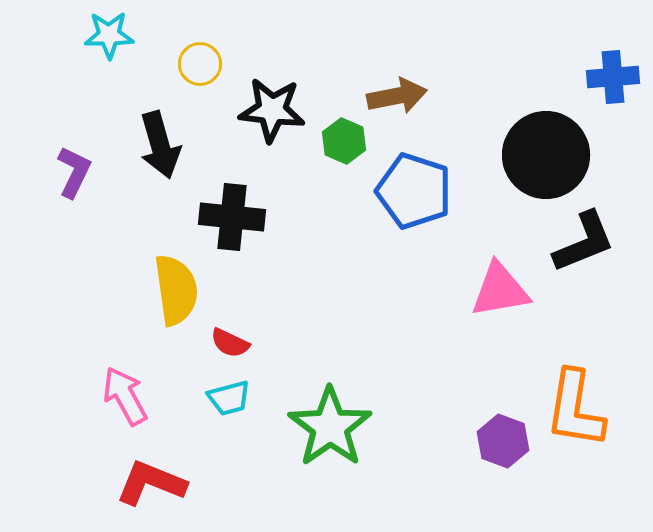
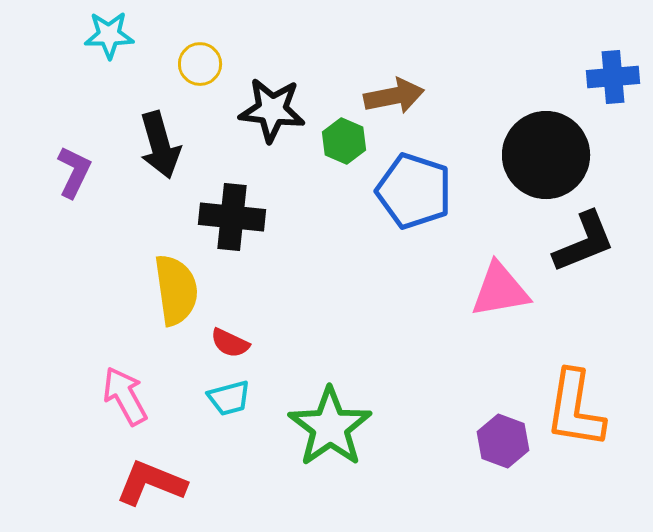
brown arrow: moved 3 px left
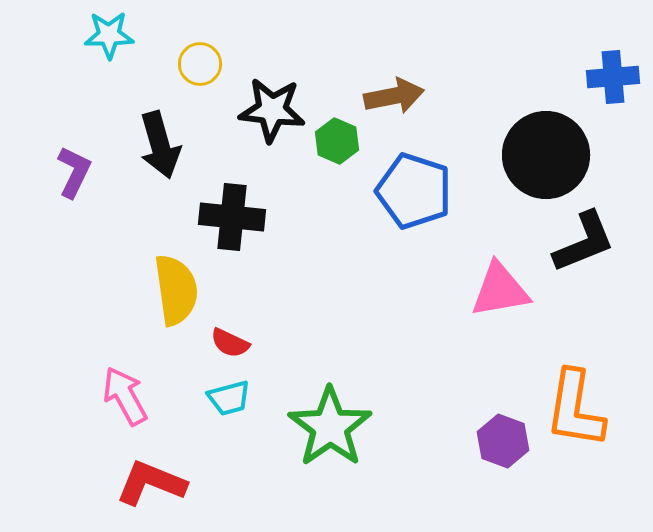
green hexagon: moved 7 px left
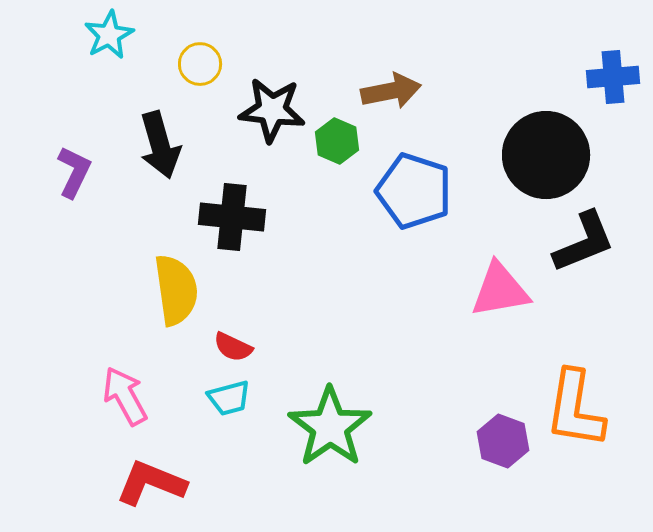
cyan star: rotated 27 degrees counterclockwise
brown arrow: moved 3 px left, 5 px up
red semicircle: moved 3 px right, 4 px down
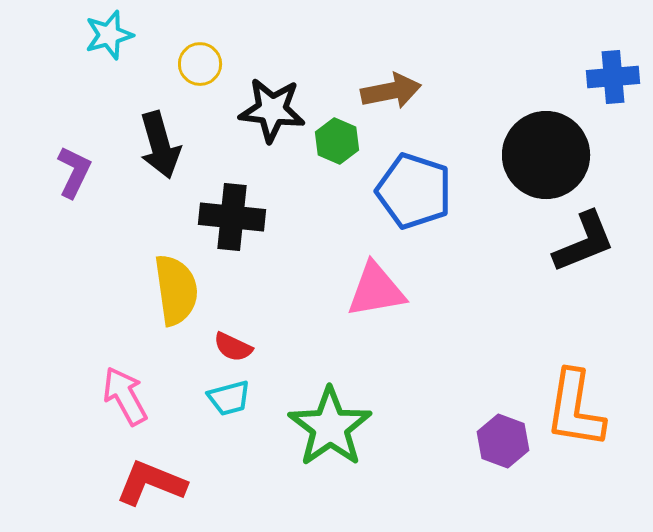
cyan star: rotated 12 degrees clockwise
pink triangle: moved 124 px left
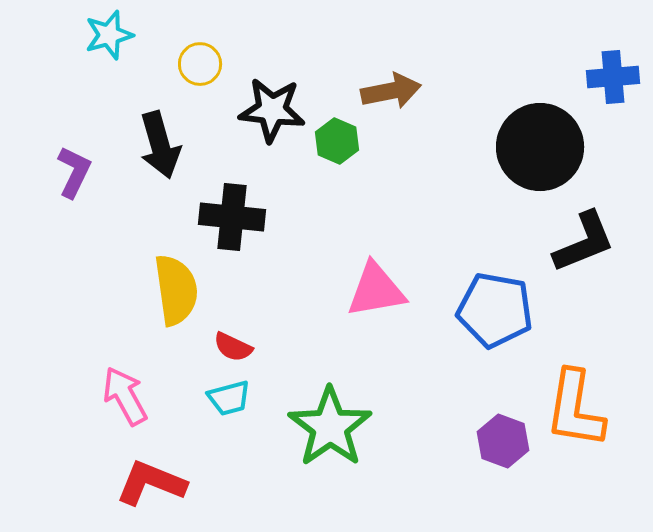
black circle: moved 6 px left, 8 px up
blue pentagon: moved 81 px right, 119 px down; rotated 8 degrees counterclockwise
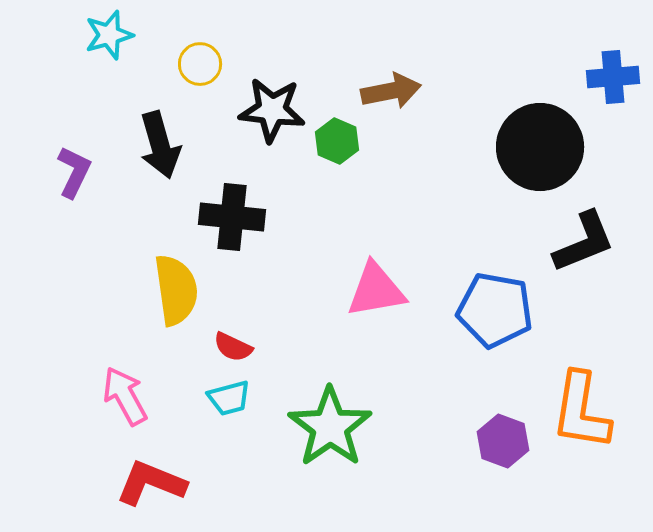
orange L-shape: moved 6 px right, 2 px down
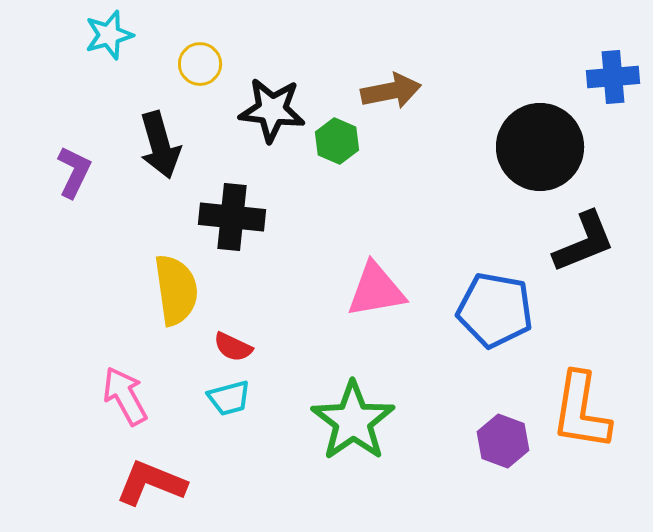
green star: moved 23 px right, 6 px up
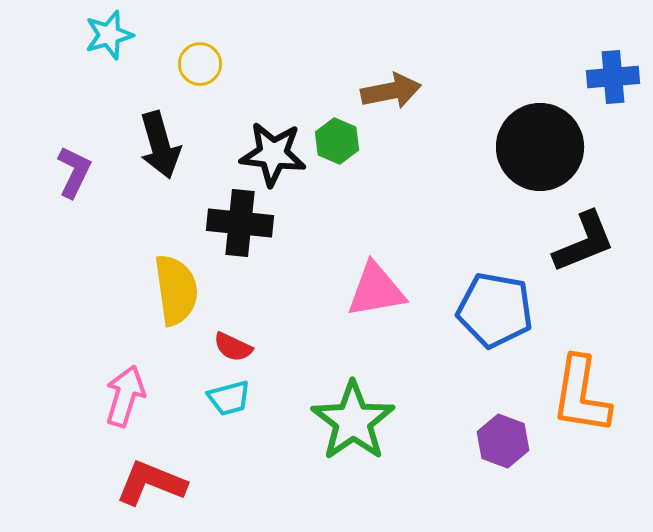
black star: moved 1 px right, 44 px down
black cross: moved 8 px right, 6 px down
pink arrow: rotated 46 degrees clockwise
orange L-shape: moved 16 px up
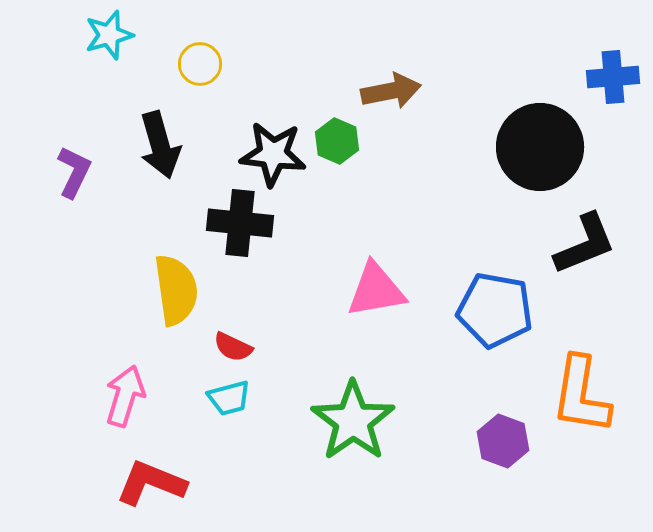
black L-shape: moved 1 px right, 2 px down
